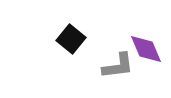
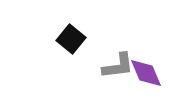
purple diamond: moved 24 px down
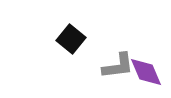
purple diamond: moved 1 px up
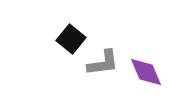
gray L-shape: moved 15 px left, 3 px up
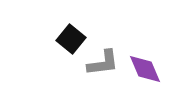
purple diamond: moved 1 px left, 3 px up
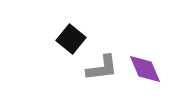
gray L-shape: moved 1 px left, 5 px down
